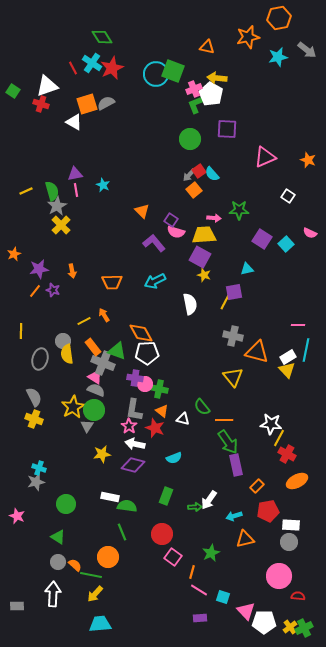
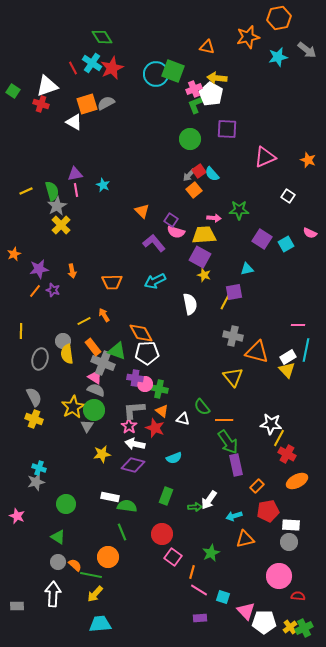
cyan square at (286, 244): rotated 14 degrees clockwise
gray L-shape at (134, 410): rotated 75 degrees clockwise
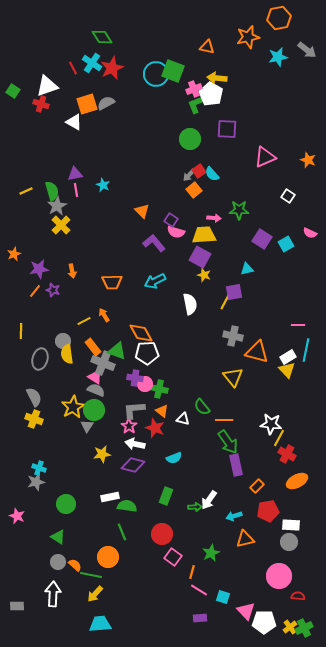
white rectangle at (110, 497): rotated 24 degrees counterclockwise
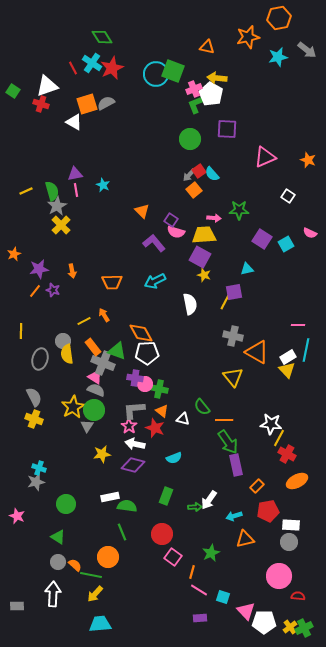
orange triangle at (257, 352): rotated 15 degrees clockwise
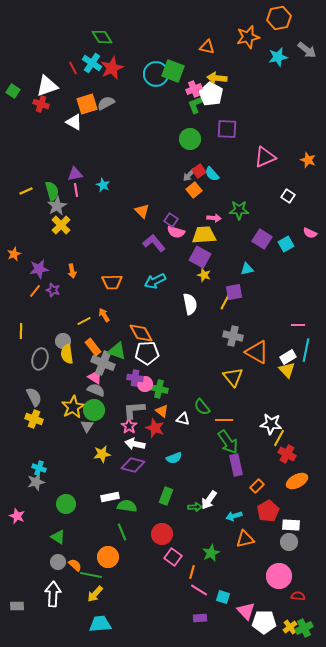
red pentagon at (268, 511): rotated 20 degrees counterclockwise
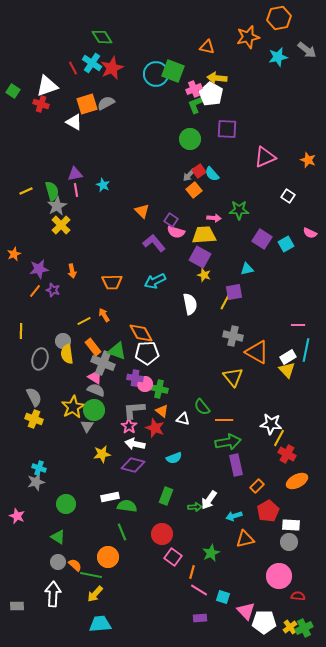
green arrow at (228, 442): rotated 65 degrees counterclockwise
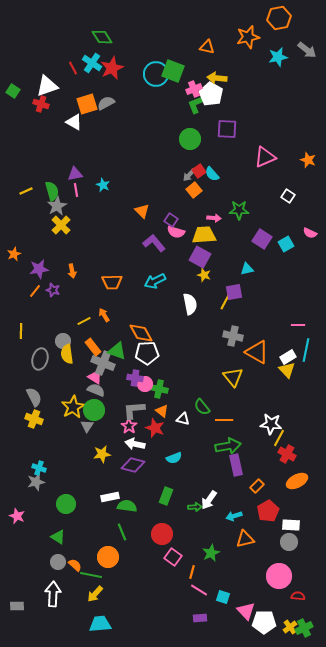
green arrow at (228, 442): moved 4 px down
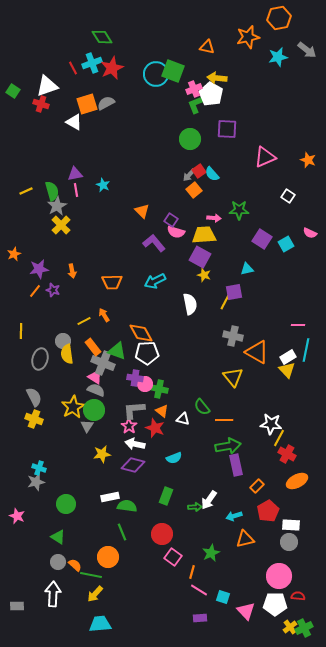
cyan cross at (92, 63): rotated 36 degrees clockwise
white pentagon at (264, 622): moved 11 px right, 18 px up
